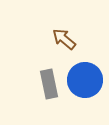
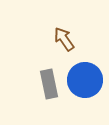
brown arrow: rotated 15 degrees clockwise
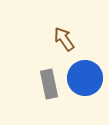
blue circle: moved 2 px up
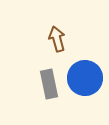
brown arrow: moved 7 px left; rotated 20 degrees clockwise
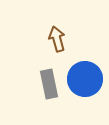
blue circle: moved 1 px down
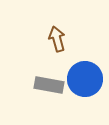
gray rectangle: moved 1 px down; rotated 68 degrees counterclockwise
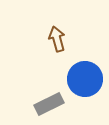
gray rectangle: moved 19 px down; rotated 36 degrees counterclockwise
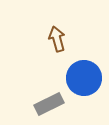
blue circle: moved 1 px left, 1 px up
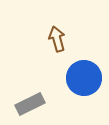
gray rectangle: moved 19 px left
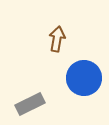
brown arrow: rotated 25 degrees clockwise
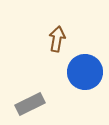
blue circle: moved 1 px right, 6 px up
